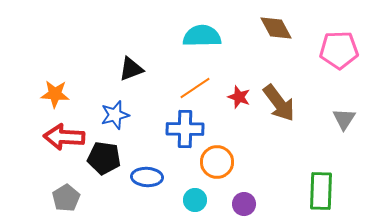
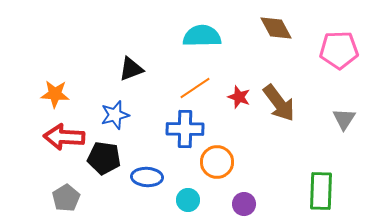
cyan circle: moved 7 px left
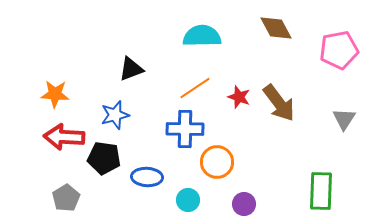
pink pentagon: rotated 9 degrees counterclockwise
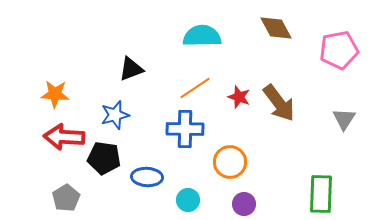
orange circle: moved 13 px right
green rectangle: moved 3 px down
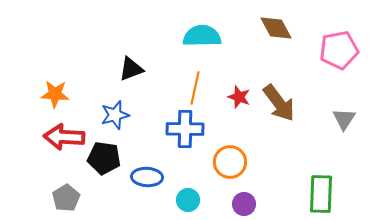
orange line: rotated 44 degrees counterclockwise
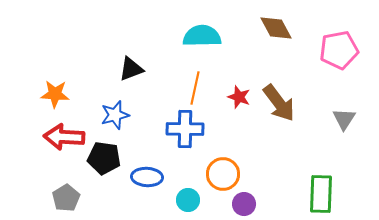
orange circle: moved 7 px left, 12 px down
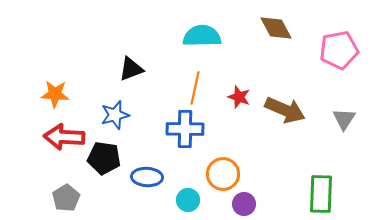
brown arrow: moved 6 px right, 7 px down; rotated 30 degrees counterclockwise
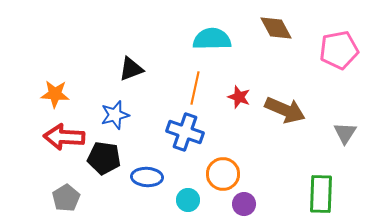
cyan semicircle: moved 10 px right, 3 px down
gray triangle: moved 1 px right, 14 px down
blue cross: moved 3 px down; rotated 18 degrees clockwise
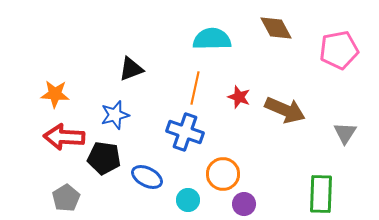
blue ellipse: rotated 24 degrees clockwise
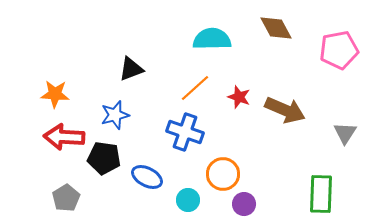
orange line: rotated 36 degrees clockwise
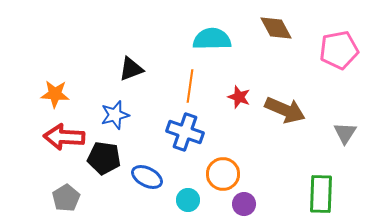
orange line: moved 5 px left, 2 px up; rotated 40 degrees counterclockwise
